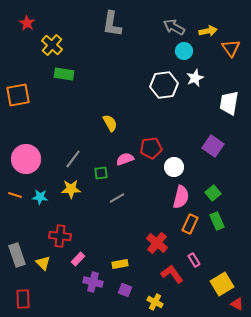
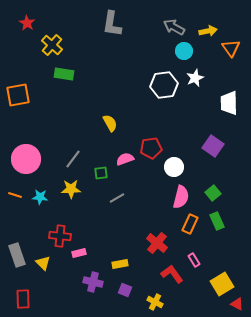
white trapezoid at (229, 103): rotated 10 degrees counterclockwise
pink rectangle at (78, 259): moved 1 px right, 6 px up; rotated 32 degrees clockwise
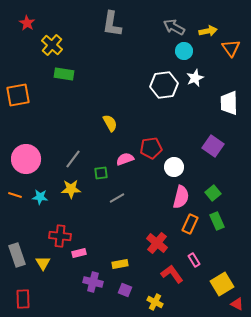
yellow triangle at (43, 263): rotated 14 degrees clockwise
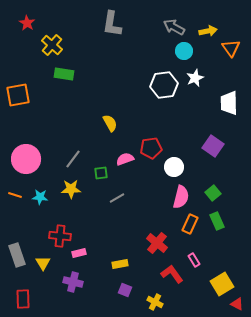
purple cross at (93, 282): moved 20 px left
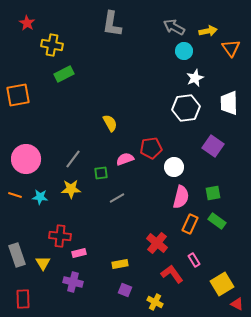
yellow cross at (52, 45): rotated 30 degrees counterclockwise
green rectangle at (64, 74): rotated 36 degrees counterclockwise
white hexagon at (164, 85): moved 22 px right, 23 px down
green square at (213, 193): rotated 28 degrees clockwise
green rectangle at (217, 221): rotated 30 degrees counterclockwise
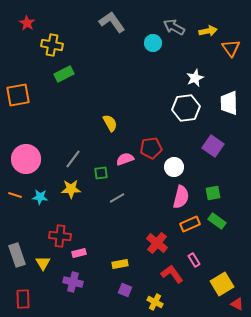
gray L-shape at (112, 24): moved 2 px up; rotated 136 degrees clockwise
cyan circle at (184, 51): moved 31 px left, 8 px up
orange rectangle at (190, 224): rotated 42 degrees clockwise
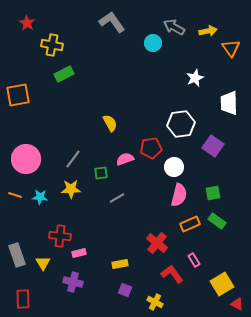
white hexagon at (186, 108): moved 5 px left, 16 px down
pink semicircle at (181, 197): moved 2 px left, 2 px up
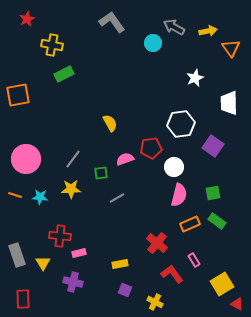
red star at (27, 23): moved 4 px up; rotated 14 degrees clockwise
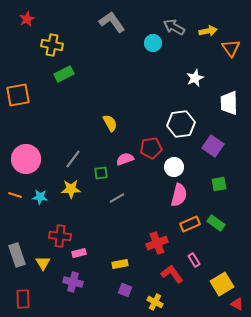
green square at (213, 193): moved 6 px right, 9 px up
green rectangle at (217, 221): moved 1 px left, 2 px down
red cross at (157, 243): rotated 30 degrees clockwise
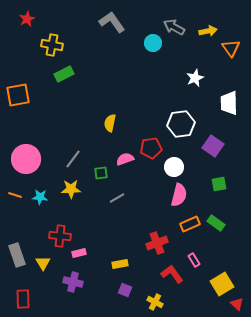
yellow semicircle at (110, 123): rotated 138 degrees counterclockwise
red triangle at (237, 304): rotated 16 degrees clockwise
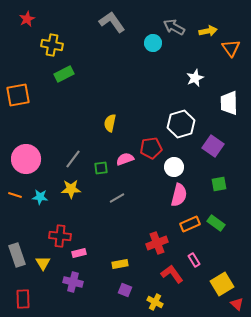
white hexagon at (181, 124): rotated 8 degrees counterclockwise
green square at (101, 173): moved 5 px up
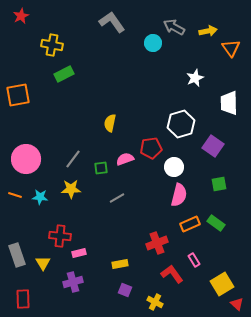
red star at (27, 19): moved 6 px left, 3 px up
purple cross at (73, 282): rotated 30 degrees counterclockwise
